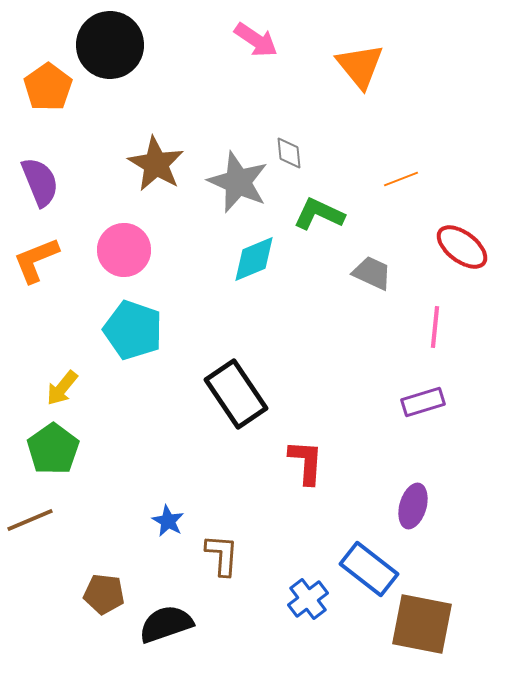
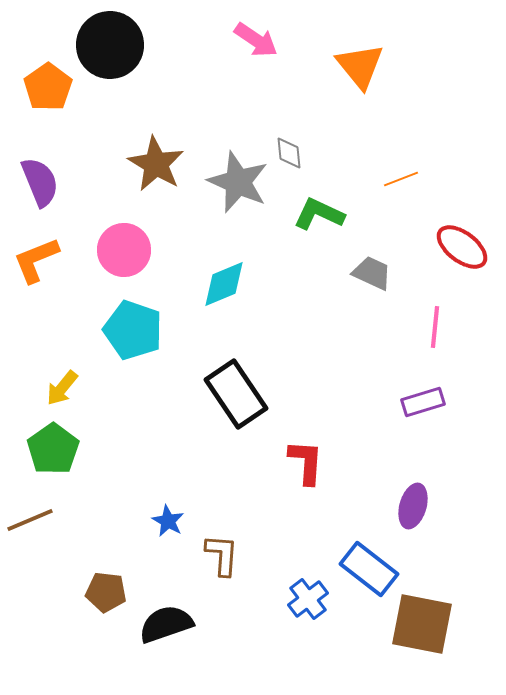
cyan diamond: moved 30 px left, 25 px down
brown pentagon: moved 2 px right, 2 px up
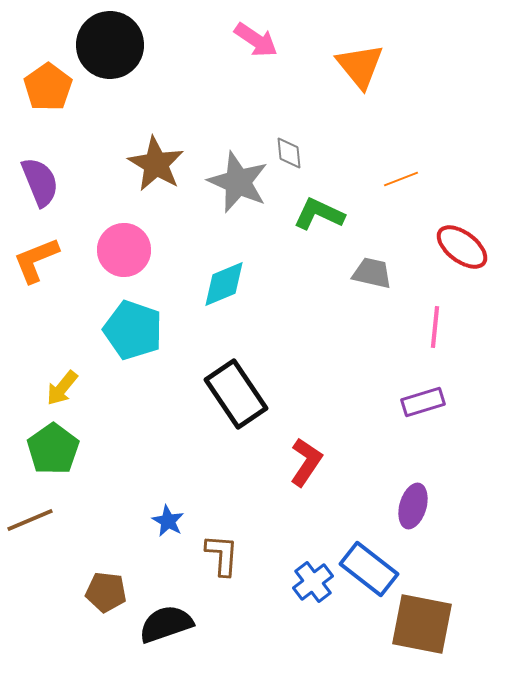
gray trapezoid: rotated 12 degrees counterclockwise
red L-shape: rotated 30 degrees clockwise
blue cross: moved 5 px right, 17 px up
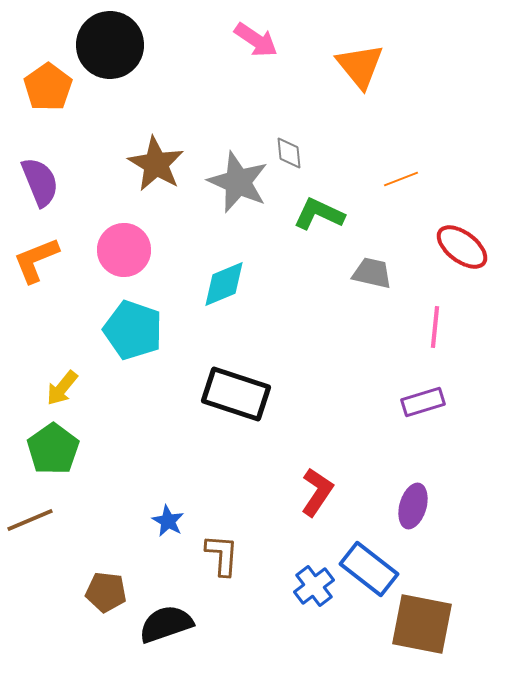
black rectangle: rotated 38 degrees counterclockwise
red L-shape: moved 11 px right, 30 px down
blue cross: moved 1 px right, 4 px down
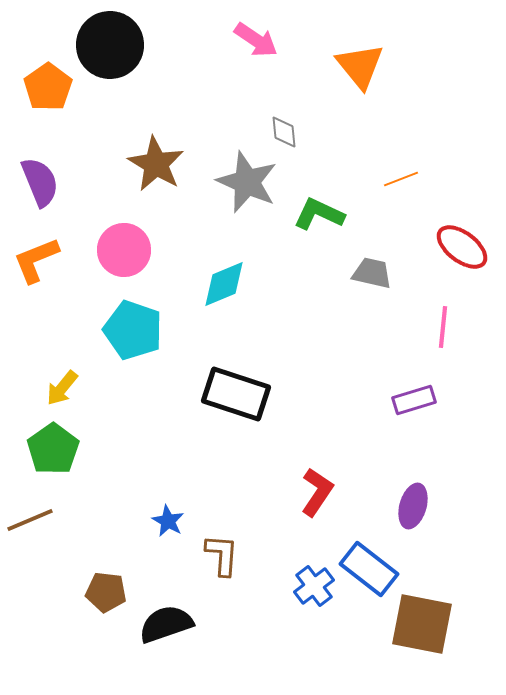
gray diamond: moved 5 px left, 21 px up
gray star: moved 9 px right
pink line: moved 8 px right
purple rectangle: moved 9 px left, 2 px up
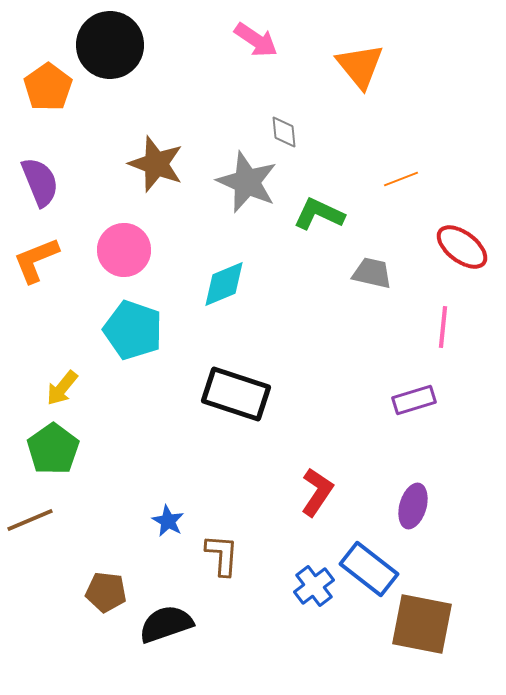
brown star: rotated 10 degrees counterclockwise
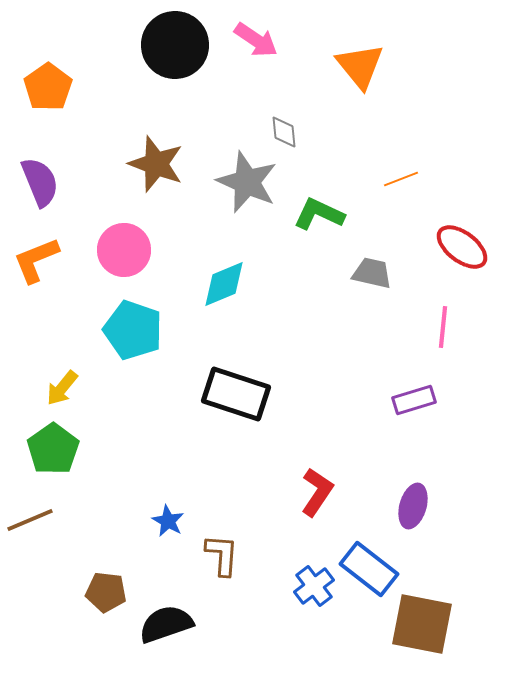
black circle: moved 65 px right
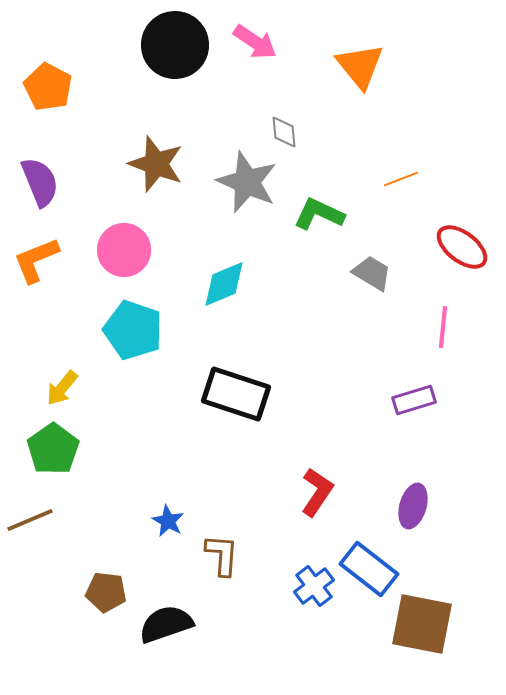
pink arrow: moved 1 px left, 2 px down
orange pentagon: rotated 9 degrees counterclockwise
gray trapezoid: rotated 18 degrees clockwise
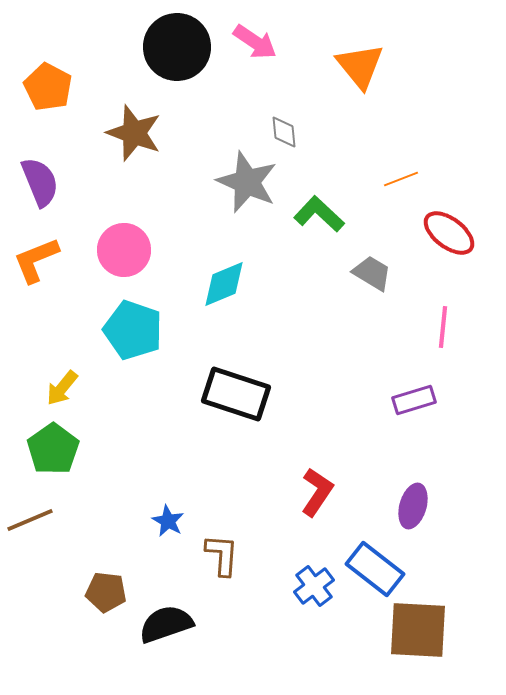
black circle: moved 2 px right, 2 px down
brown star: moved 22 px left, 31 px up
green L-shape: rotated 18 degrees clockwise
red ellipse: moved 13 px left, 14 px up
blue rectangle: moved 6 px right
brown square: moved 4 px left, 6 px down; rotated 8 degrees counterclockwise
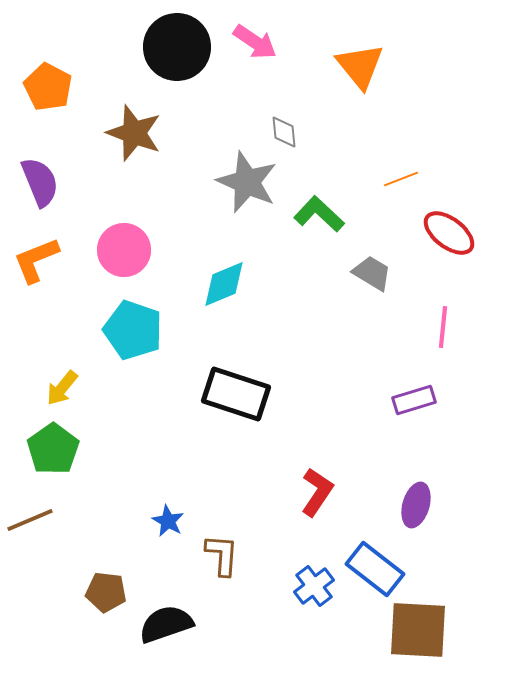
purple ellipse: moved 3 px right, 1 px up
